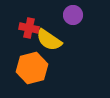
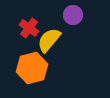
red cross: rotated 24 degrees clockwise
yellow semicircle: rotated 96 degrees clockwise
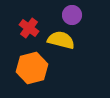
purple circle: moved 1 px left
yellow semicircle: moved 12 px right; rotated 64 degrees clockwise
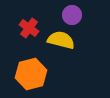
orange hexagon: moved 1 px left, 6 px down
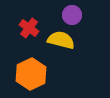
orange hexagon: rotated 12 degrees counterclockwise
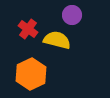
red cross: moved 1 px left, 1 px down
yellow semicircle: moved 4 px left
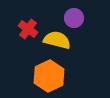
purple circle: moved 2 px right, 3 px down
orange hexagon: moved 18 px right, 2 px down
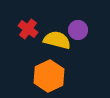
purple circle: moved 4 px right, 12 px down
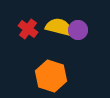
yellow semicircle: moved 2 px right, 13 px up
orange hexagon: moved 2 px right; rotated 16 degrees counterclockwise
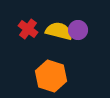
yellow semicircle: moved 4 px down
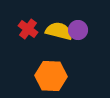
orange hexagon: rotated 16 degrees counterclockwise
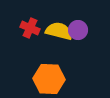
red cross: moved 2 px right, 1 px up; rotated 12 degrees counterclockwise
orange hexagon: moved 2 px left, 3 px down
